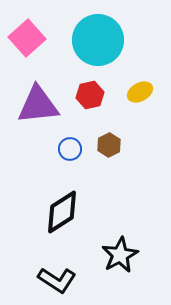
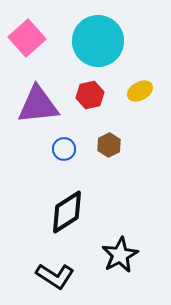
cyan circle: moved 1 px down
yellow ellipse: moved 1 px up
blue circle: moved 6 px left
black diamond: moved 5 px right
black L-shape: moved 2 px left, 4 px up
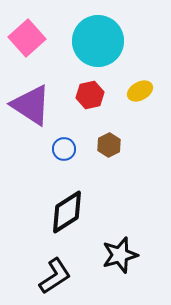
purple triangle: moved 7 px left; rotated 39 degrees clockwise
black star: rotated 12 degrees clockwise
black L-shape: rotated 66 degrees counterclockwise
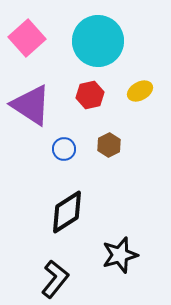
black L-shape: moved 3 px down; rotated 18 degrees counterclockwise
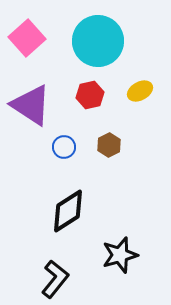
blue circle: moved 2 px up
black diamond: moved 1 px right, 1 px up
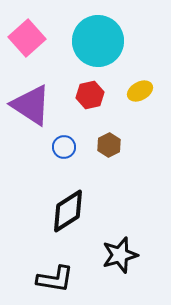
black L-shape: rotated 60 degrees clockwise
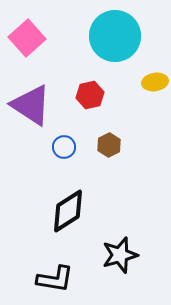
cyan circle: moved 17 px right, 5 px up
yellow ellipse: moved 15 px right, 9 px up; rotated 20 degrees clockwise
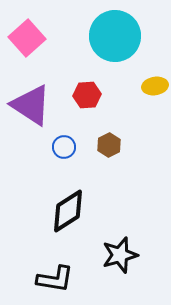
yellow ellipse: moved 4 px down
red hexagon: moved 3 px left; rotated 8 degrees clockwise
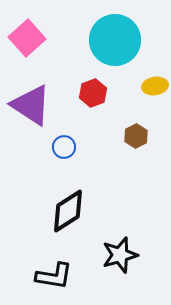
cyan circle: moved 4 px down
red hexagon: moved 6 px right, 2 px up; rotated 16 degrees counterclockwise
brown hexagon: moved 27 px right, 9 px up
black L-shape: moved 1 px left, 3 px up
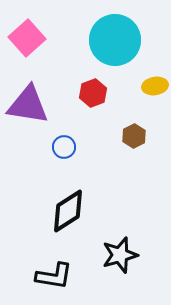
purple triangle: moved 3 px left; rotated 24 degrees counterclockwise
brown hexagon: moved 2 px left
